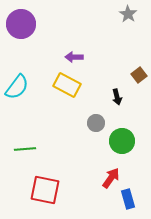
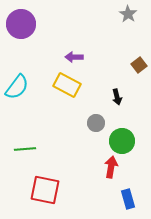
brown square: moved 10 px up
red arrow: moved 11 px up; rotated 25 degrees counterclockwise
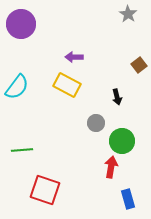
green line: moved 3 px left, 1 px down
red square: rotated 8 degrees clockwise
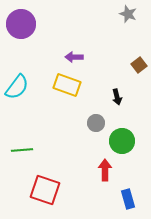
gray star: rotated 12 degrees counterclockwise
yellow rectangle: rotated 8 degrees counterclockwise
red arrow: moved 6 px left, 3 px down; rotated 10 degrees counterclockwise
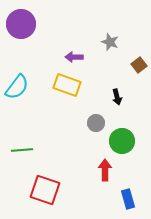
gray star: moved 18 px left, 28 px down
